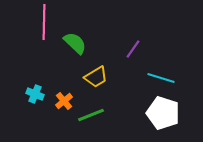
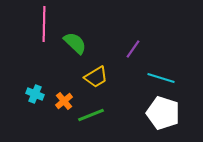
pink line: moved 2 px down
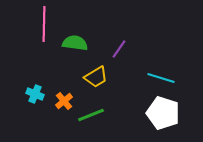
green semicircle: rotated 35 degrees counterclockwise
purple line: moved 14 px left
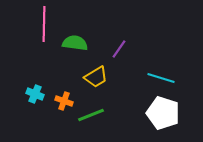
orange cross: rotated 30 degrees counterclockwise
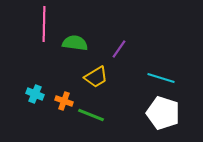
green line: rotated 44 degrees clockwise
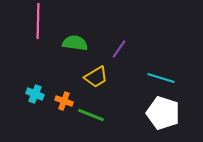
pink line: moved 6 px left, 3 px up
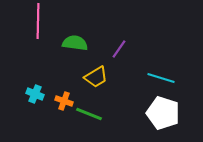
green line: moved 2 px left, 1 px up
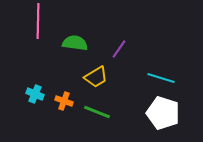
green line: moved 8 px right, 2 px up
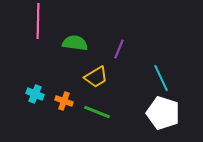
purple line: rotated 12 degrees counterclockwise
cyan line: rotated 48 degrees clockwise
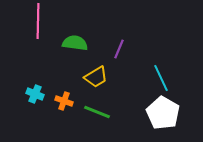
white pentagon: rotated 12 degrees clockwise
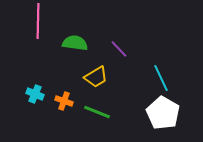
purple line: rotated 66 degrees counterclockwise
